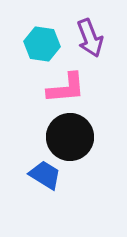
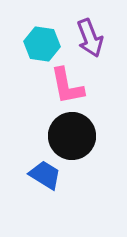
pink L-shape: moved 1 px right, 2 px up; rotated 84 degrees clockwise
black circle: moved 2 px right, 1 px up
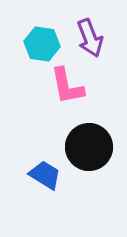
black circle: moved 17 px right, 11 px down
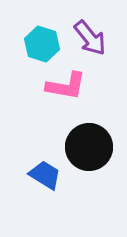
purple arrow: rotated 18 degrees counterclockwise
cyan hexagon: rotated 8 degrees clockwise
pink L-shape: moved 1 px left; rotated 69 degrees counterclockwise
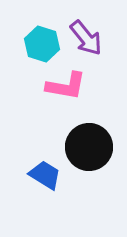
purple arrow: moved 4 px left
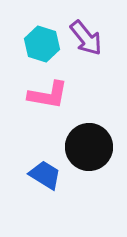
pink L-shape: moved 18 px left, 9 px down
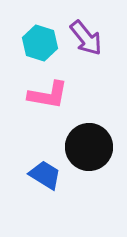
cyan hexagon: moved 2 px left, 1 px up
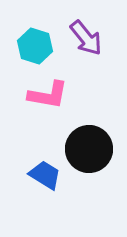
cyan hexagon: moved 5 px left, 3 px down
black circle: moved 2 px down
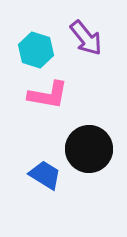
cyan hexagon: moved 1 px right, 4 px down
